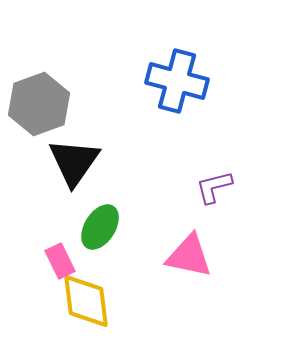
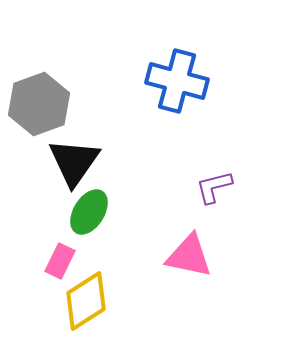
green ellipse: moved 11 px left, 15 px up
pink rectangle: rotated 52 degrees clockwise
yellow diamond: rotated 64 degrees clockwise
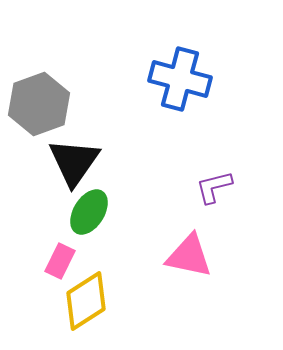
blue cross: moved 3 px right, 2 px up
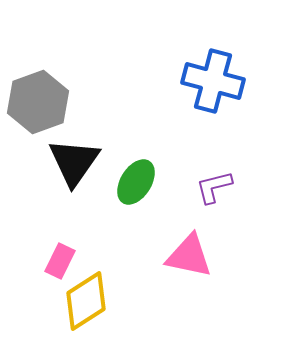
blue cross: moved 33 px right, 2 px down
gray hexagon: moved 1 px left, 2 px up
green ellipse: moved 47 px right, 30 px up
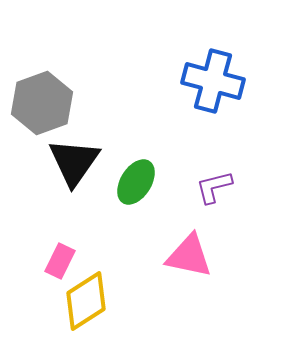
gray hexagon: moved 4 px right, 1 px down
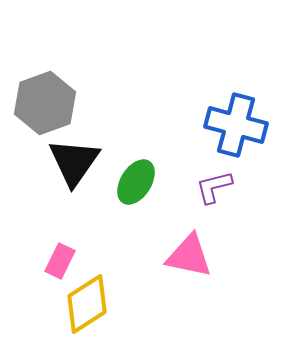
blue cross: moved 23 px right, 44 px down
gray hexagon: moved 3 px right
yellow diamond: moved 1 px right, 3 px down
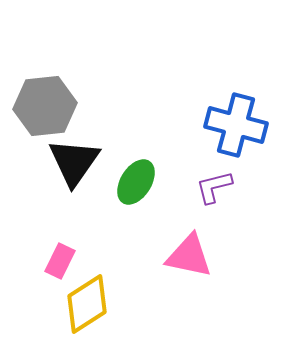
gray hexagon: moved 3 px down; rotated 14 degrees clockwise
